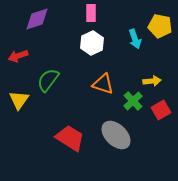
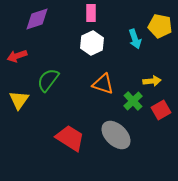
red arrow: moved 1 px left
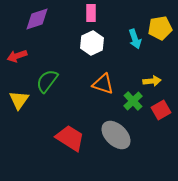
yellow pentagon: moved 2 px down; rotated 20 degrees counterclockwise
green semicircle: moved 1 px left, 1 px down
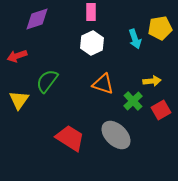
pink rectangle: moved 1 px up
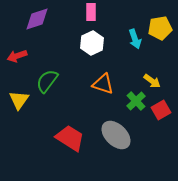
yellow arrow: rotated 42 degrees clockwise
green cross: moved 3 px right
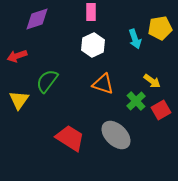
white hexagon: moved 1 px right, 2 px down
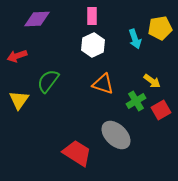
pink rectangle: moved 1 px right, 4 px down
purple diamond: rotated 16 degrees clockwise
green semicircle: moved 1 px right
green cross: rotated 12 degrees clockwise
red trapezoid: moved 7 px right, 15 px down
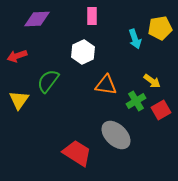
white hexagon: moved 10 px left, 7 px down
orange triangle: moved 3 px right, 1 px down; rotated 10 degrees counterclockwise
